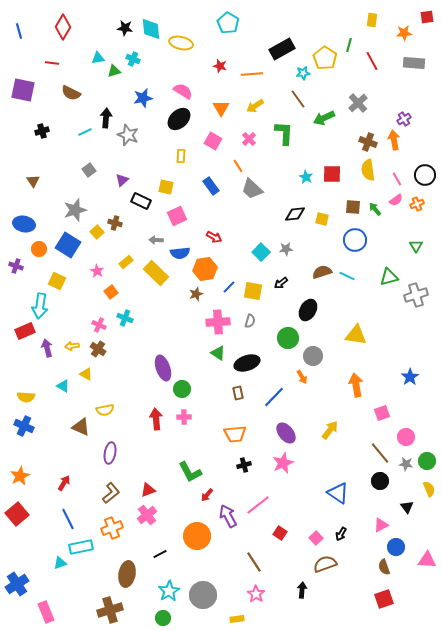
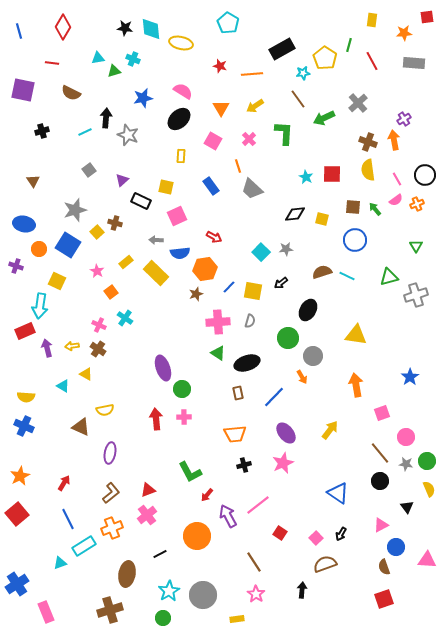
orange line at (238, 166): rotated 16 degrees clockwise
cyan cross at (125, 318): rotated 14 degrees clockwise
cyan rectangle at (81, 547): moved 3 px right, 1 px up; rotated 20 degrees counterclockwise
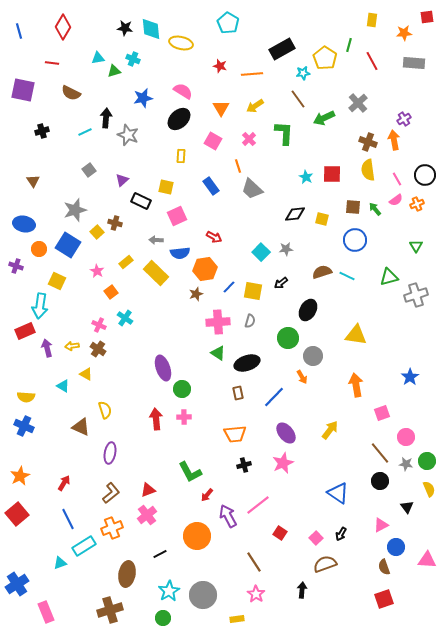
yellow semicircle at (105, 410): rotated 96 degrees counterclockwise
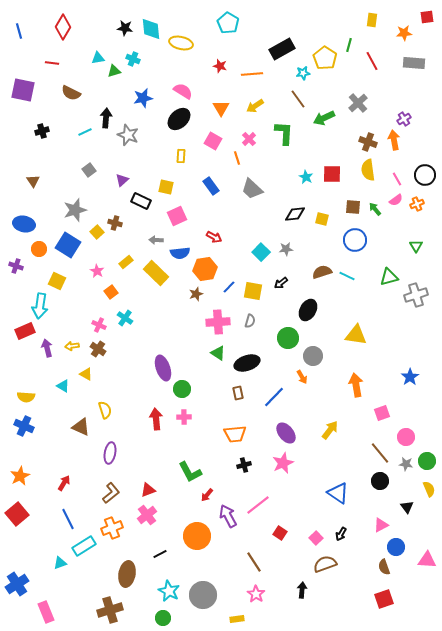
orange line at (238, 166): moved 1 px left, 8 px up
cyan star at (169, 591): rotated 15 degrees counterclockwise
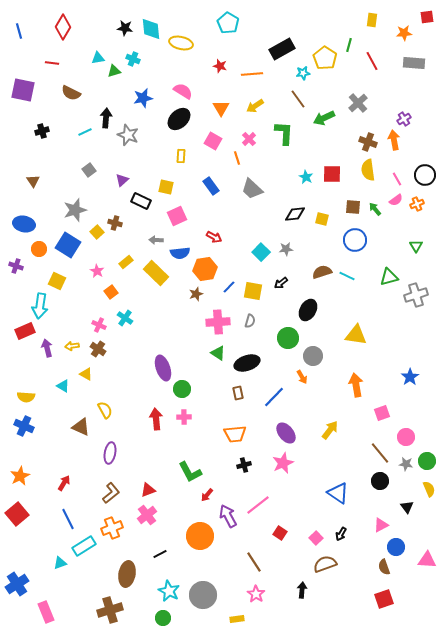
yellow semicircle at (105, 410): rotated 12 degrees counterclockwise
orange circle at (197, 536): moved 3 px right
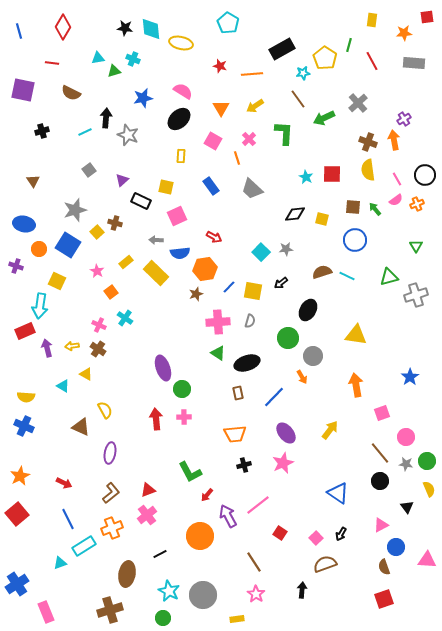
red arrow at (64, 483): rotated 84 degrees clockwise
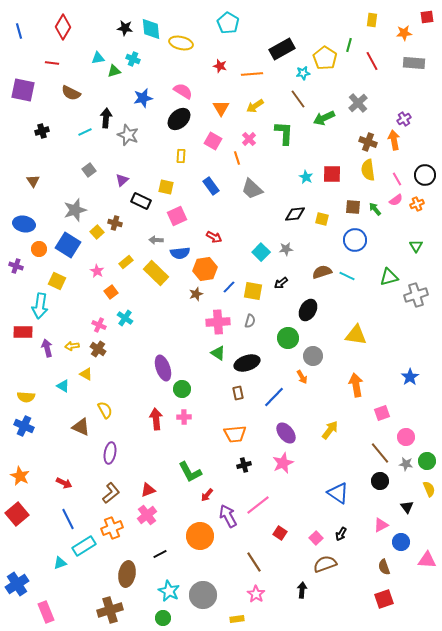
red rectangle at (25, 331): moved 2 px left, 1 px down; rotated 24 degrees clockwise
orange star at (20, 476): rotated 18 degrees counterclockwise
blue circle at (396, 547): moved 5 px right, 5 px up
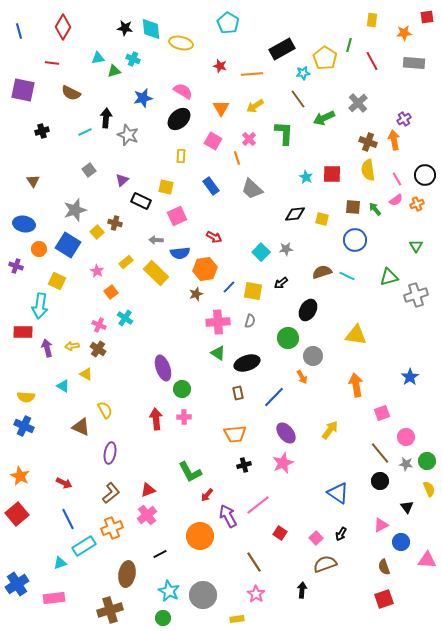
pink rectangle at (46, 612): moved 8 px right, 14 px up; rotated 75 degrees counterclockwise
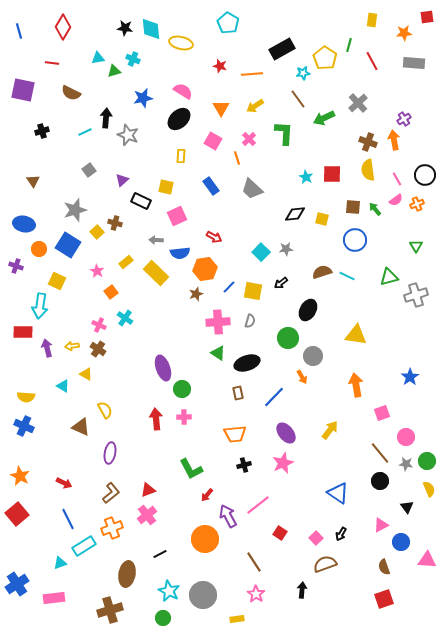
green L-shape at (190, 472): moved 1 px right, 3 px up
orange circle at (200, 536): moved 5 px right, 3 px down
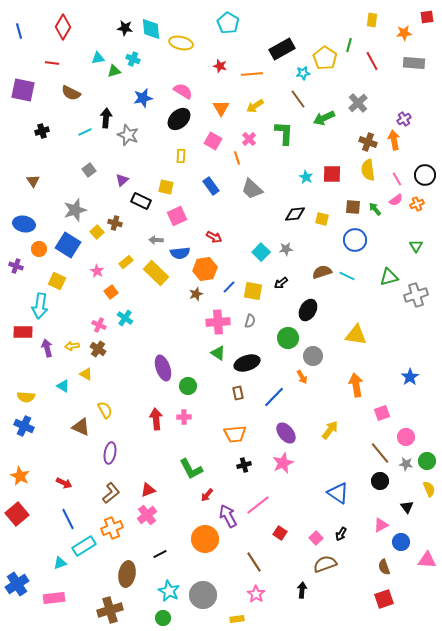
green circle at (182, 389): moved 6 px right, 3 px up
